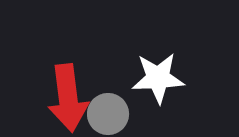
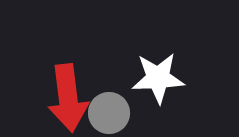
gray circle: moved 1 px right, 1 px up
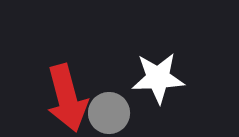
red arrow: moved 1 px left; rotated 8 degrees counterclockwise
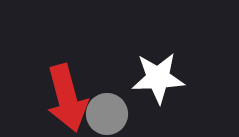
gray circle: moved 2 px left, 1 px down
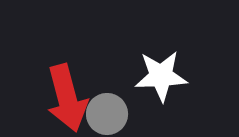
white star: moved 3 px right, 2 px up
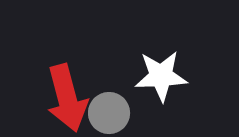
gray circle: moved 2 px right, 1 px up
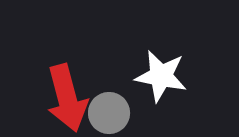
white star: rotated 14 degrees clockwise
